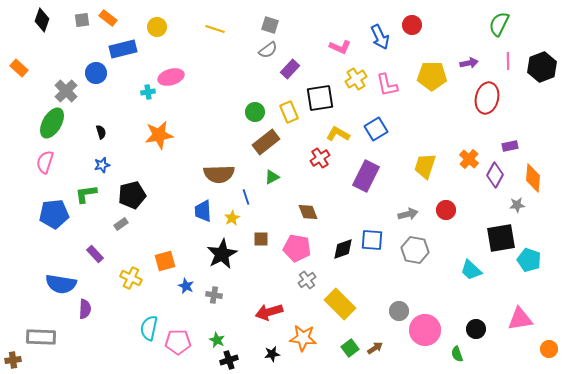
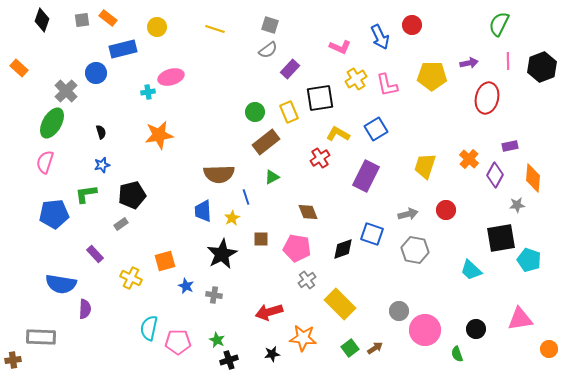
blue square at (372, 240): moved 6 px up; rotated 15 degrees clockwise
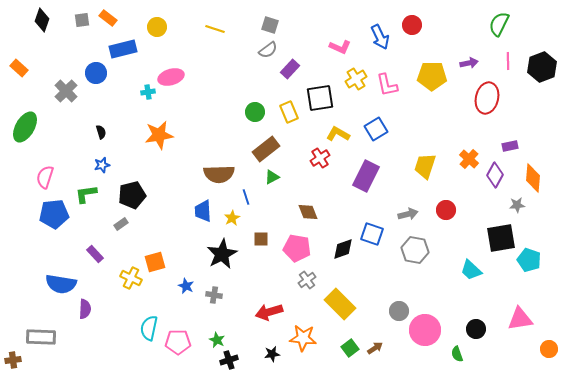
green ellipse at (52, 123): moved 27 px left, 4 px down
brown rectangle at (266, 142): moved 7 px down
pink semicircle at (45, 162): moved 15 px down
orange square at (165, 261): moved 10 px left, 1 px down
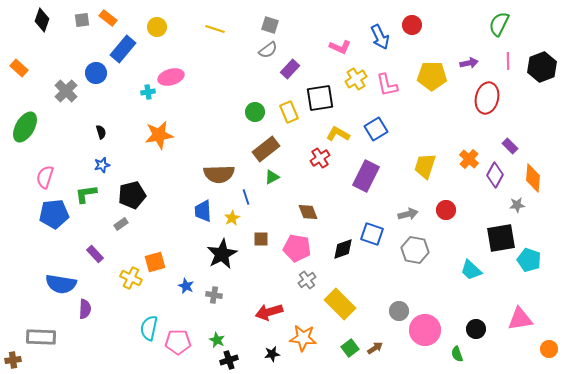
blue rectangle at (123, 49): rotated 36 degrees counterclockwise
purple rectangle at (510, 146): rotated 56 degrees clockwise
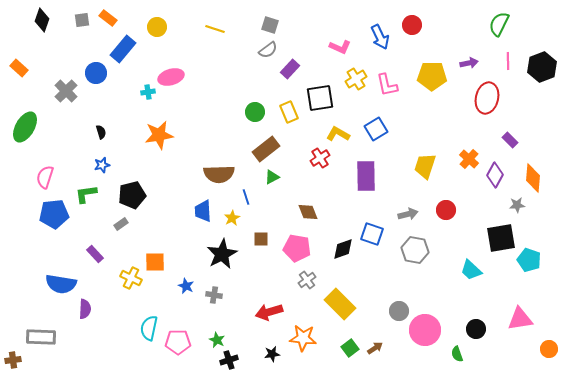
purple rectangle at (510, 146): moved 6 px up
purple rectangle at (366, 176): rotated 28 degrees counterclockwise
orange square at (155, 262): rotated 15 degrees clockwise
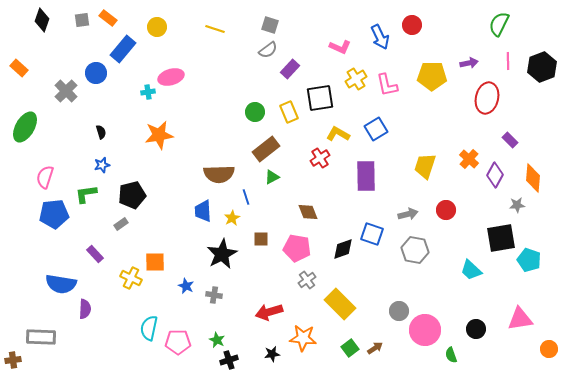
green semicircle at (457, 354): moved 6 px left, 1 px down
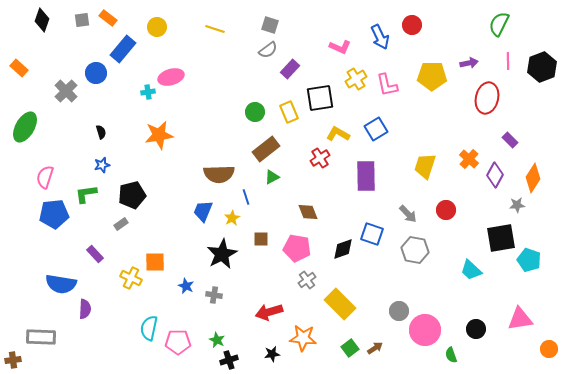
orange diamond at (533, 178): rotated 28 degrees clockwise
blue trapezoid at (203, 211): rotated 25 degrees clockwise
gray arrow at (408, 214): rotated 60 degrees clockwise
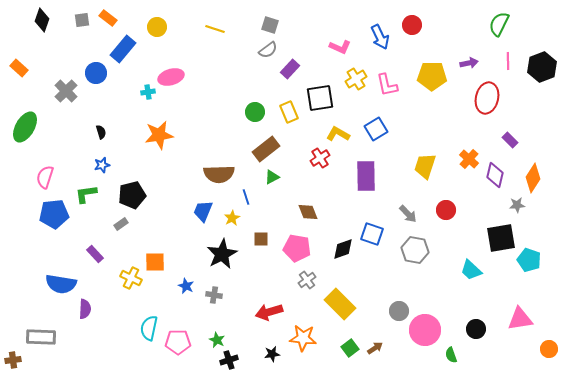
purple diamond at (495, 175): rotated 15 degrees counterclockwise
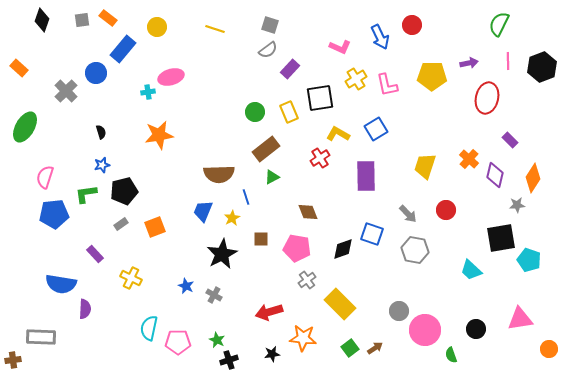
black pentagon at (132, 195): moved 8 px left, 4 px up
orange square at (155, 262): moved 35 px up; rotated 20 degrees counterclockwise
gray cross at (214, 295): rotated 21 degrees clockwise
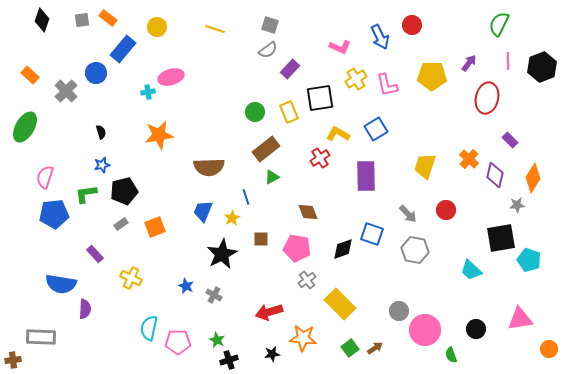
purple arrow at (469, 63): rotated 42 degrees counterclockwise
orange rectangle at (19, 68): moved 11 px right, 7 px down
brown semicircle at (219, 174): moved 10 px left, 7 px up
